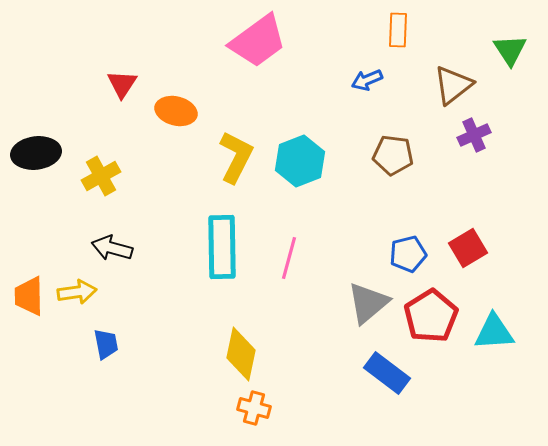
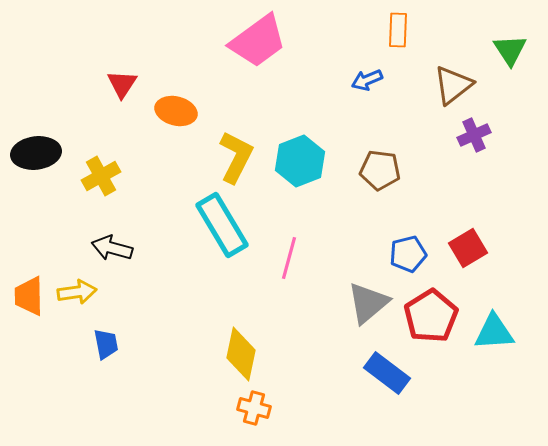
brown pentagon: moved 13 px left, 15 px down
cyan rectangle: moved 22 px up; rotated 30 degrees counterclockwise
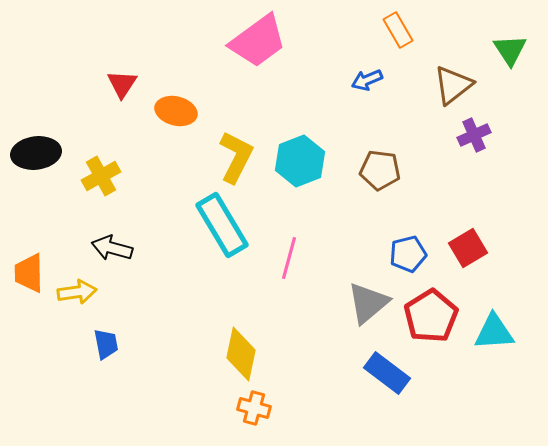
orange rectangle: rotated 32 degrees counterclockwise
orange trapezoid: moved 23 px up
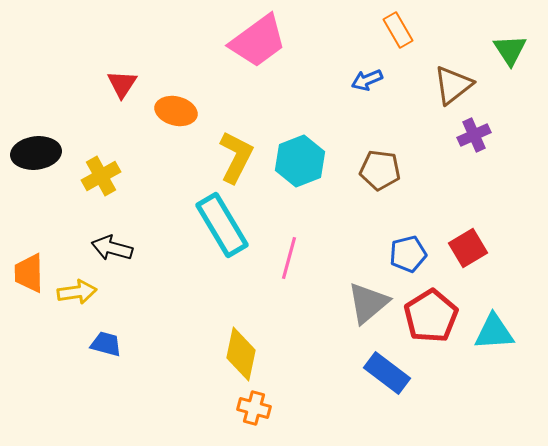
blue trapezoid: rotated 64 degrees counterclockwise
